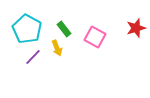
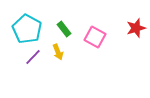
yellow arrow: moved 1 px right, 4 px down
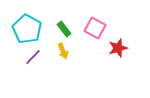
red star: moved 18 px left, 20 px down
pink square: moved 9 px up
yellow arrow: moved 5 px right, 1 px up
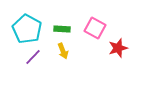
green rectangle: moved 2 px left; rotated 49 degrees counterclockwise
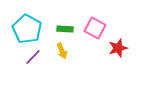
green rectangle: moved 3 px right
yellow arrow: moved 1 px left
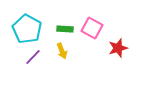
pink square: moved 3 px left
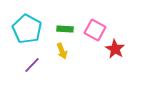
pink square: moved 3 px right, 2 px down
red star: moved 3 px left, 1 px down; rotated 24 degrees counterclockwise
purple line: moved 1 px left, 8 px down
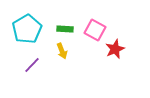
cyan pentagon: rotated 12 degrees clockwise
red star: rotated 18 degrees clockwise
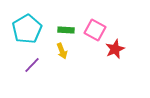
green rectangle: moved 1 px right, 1 px down
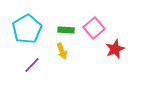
pink square: moved 1 px left, 2 px up; rotated 20 degrees clockwise
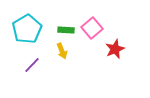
pink square: moved 2 px left
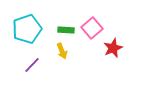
cyan pentagon: rotated 12 degrees clockwise
red star: moved 2 px left, 1 px up
